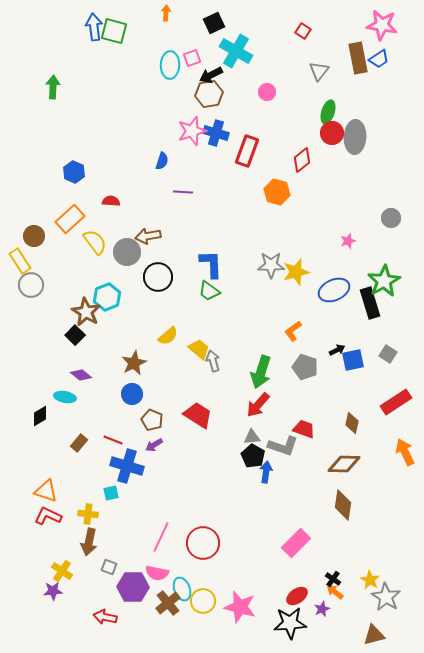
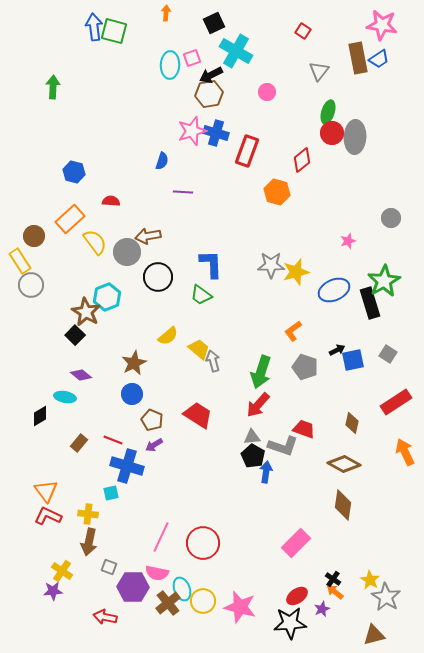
blue hexagon at (74, 172): rotated 10 degrees counterclockwise
green trapezoid at (209, 291): moved 8 px left, 4 px down
brown diamond at (344, 464): rotated 28 degrees clockwise
orange triangle at (46, 491): rotated 35 degrees clockwise
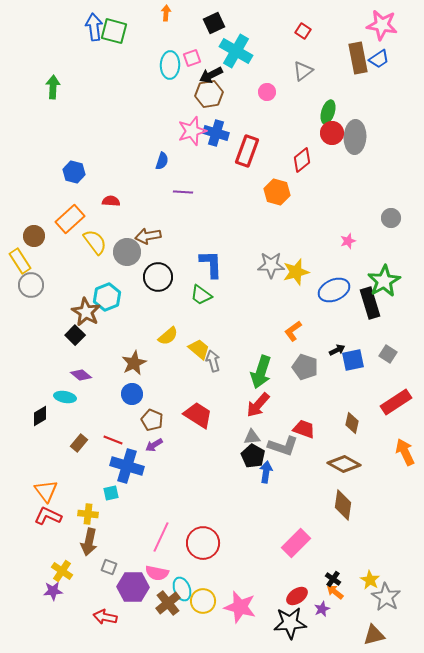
gray triangle at (319, 71): moved 16 px left; rotated 15 degrees clockwise
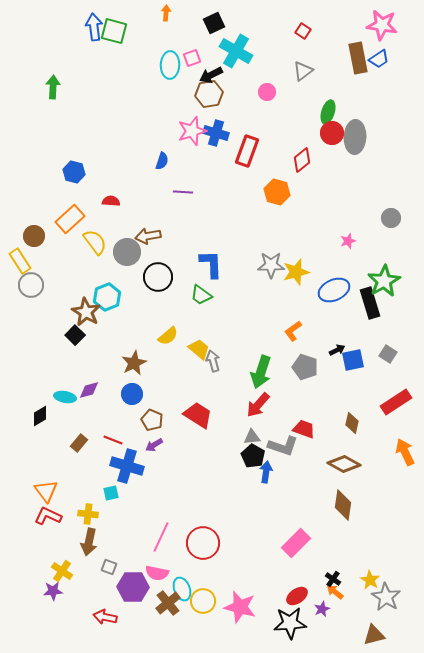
purple diamond at (81, 375): moved 8 px right, 15 px down; rotated 55 degrees counterclockwise
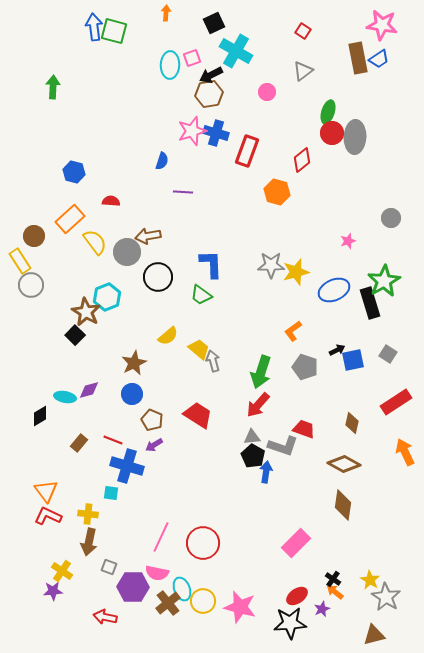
cyan square at (111, 493): rotated 21 degrees clockwise
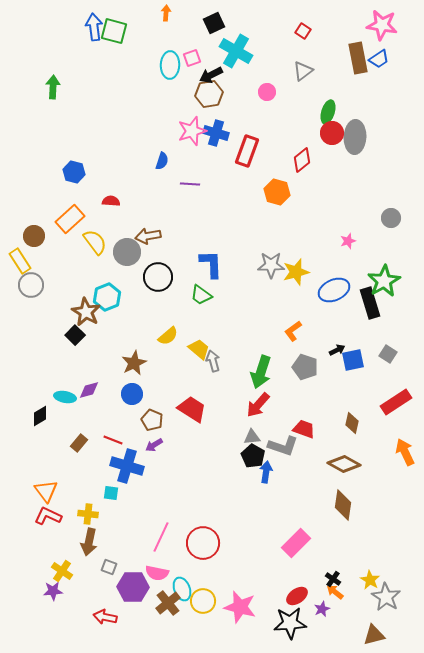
purple line at (183, 192): moved 7 px right, 8 px up
red trapezoid at (198, 415): moved 6 px left, 6 px up
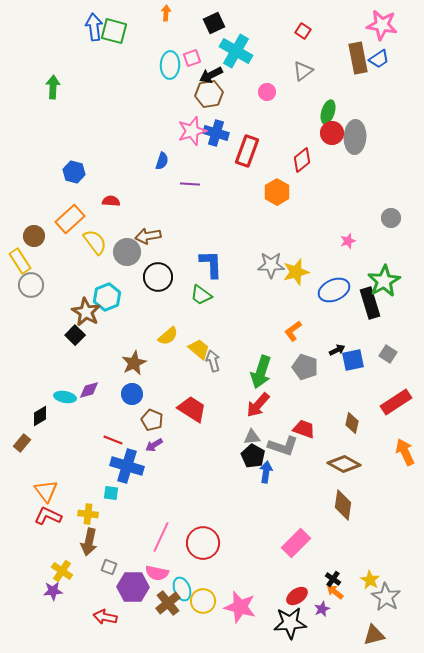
orange hexagon at (277, 192): rotated 15 degrees clockwise
brown rectangle at (79, 443): moved 57 px left
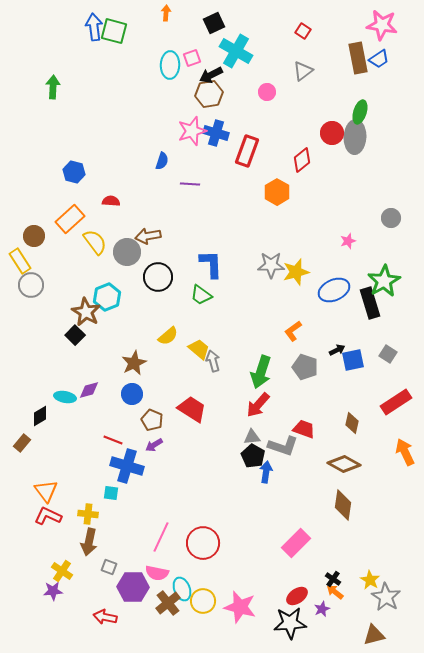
green ellipse at (328, 112): moved 32 px right
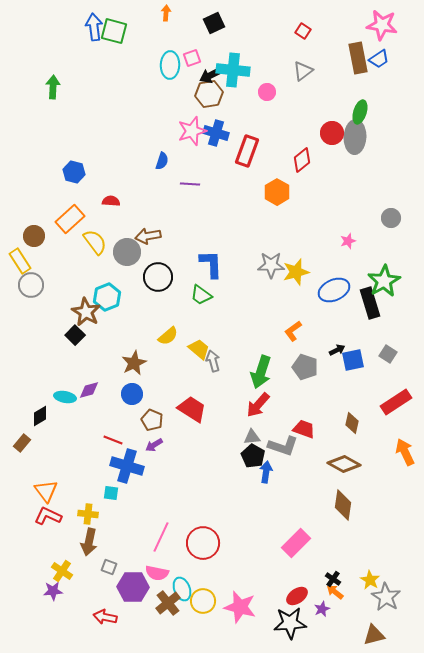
cyan cross at (236, 51): moved 3 px left, 19 px down; rotated 24 degrees counterclockwise
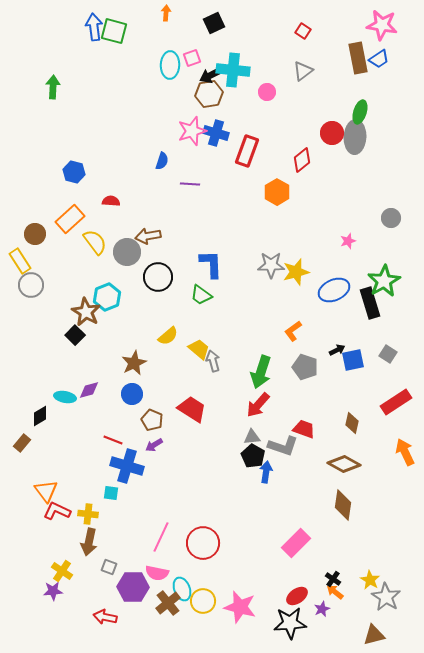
brown circle at (34, 236): moved 1 px right, 2 px up
red L-shape at (48, 516): moved 9 px right, 5 px up
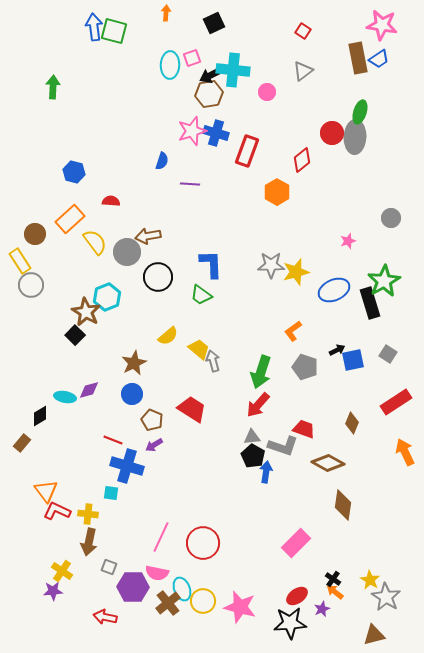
brown diamond at (352, 423): rotated 10 degrees clockwise
brown diamond at (344, 464): moved 16 px left, 1 px up
